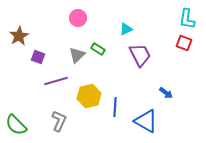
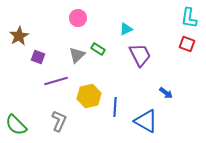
cyan L-shape: moved 2 px right, 1 px up
red square: moved 3 px right, 1 px down
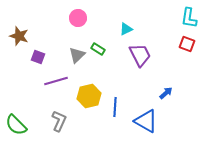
brown star: rotated 24 degrees counterclockwise
blue arrow: rotated 80 degrees counterclockwise
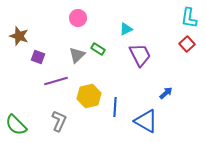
red square: rotated 28 degrees clockwise
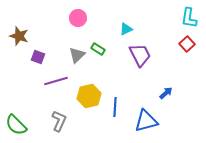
blue triangle: rotated 45 degrees counterclockwise
